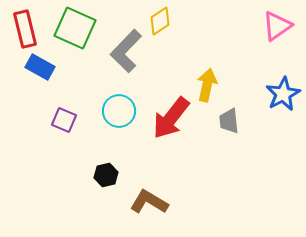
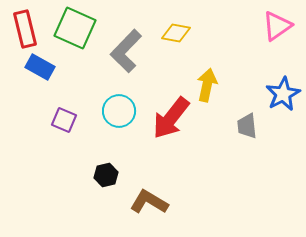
yellow diamond: moved 16 px right, 12 px down; rotated 44 degrees clockwise
gray trapezoid: moved 18 px right, 5 px down
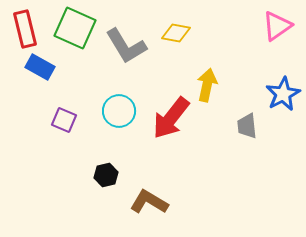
gray L-shape: moved 5 px up; rotated 75 degrees counterclockwise
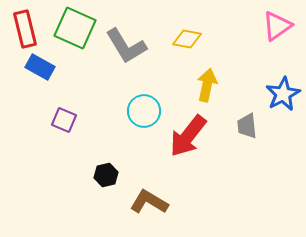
yellow diamond: moved 11 px right, 6 px down
cyan circle: moved 25 px right
red arrow: moved 17 px right, 18 px down
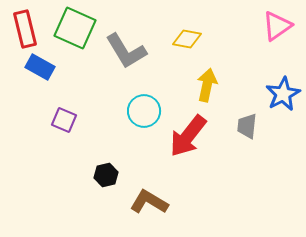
gray L-shape: moved 5 px down
gray trapezoid: rotated 12 degrees clockwise
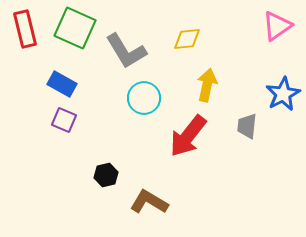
yellow diamond: rotated 16 degrees counterclockwise
blue rectangle: moved 22 px right, 17 px down
cyan circle: moved 13 px up
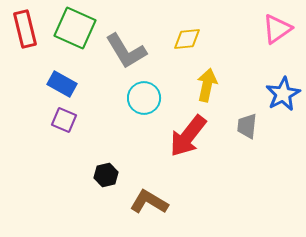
pink triangle: moved 3 px down
